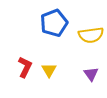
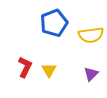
purple triangle: rotated 21 degrees clockwise
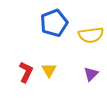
red L-shape: moved 1 px right, 5 px down
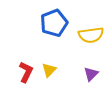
yellow triangle: rotated 14 degrees clockwise
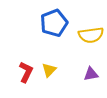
purple triangle: rotated 35 degrees clockwise
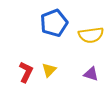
purple triangle: rotated 28 degrees clockwise
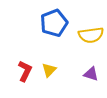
red L-shape: moved 1 px left, 1 px up
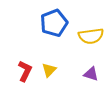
yellow semicircle: moved 1 px down
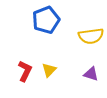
blue pentagon: moved 8 px left, 3 px up
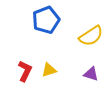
yellow semicircle: rotated 25 degrees counterclockwise
yellow triangle: rotated 28 degrees clockwise
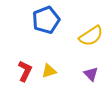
yellow triangle: moved 1 px down
purple triangle: rotated 28 degrees clockwise
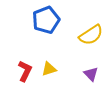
yellow semicircle: moved 1 px up
yellow triangle: moved 2 px up
